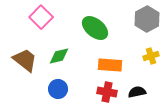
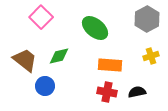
blue circle: moved 13 px left, 3 px up
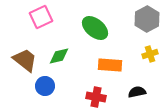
pink square: rotated 20 degrees clockwise
yellow cross: moved 1 px left, 2 px up
red cross: moved 11 px left, 5 px down
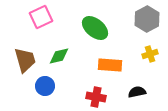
brown trapezoid: rotated 36 degrees clockwise
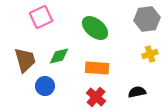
gray hexagon: rotated 20 degrees clockwise
orange rectangle: moved 13 px left, 3 px down
red cross: rotated 30 degrees clockwise
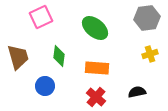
gray hexagon: moved 1 px up
green diamond: rotated 70 degrees counterclockwise
brown trapezoid: moved 7 px left, 3 px up
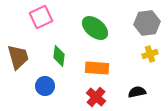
gray hexagon: moved 5 px down
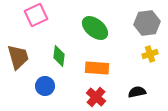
pink square: moved 5 px left, 2 px up
